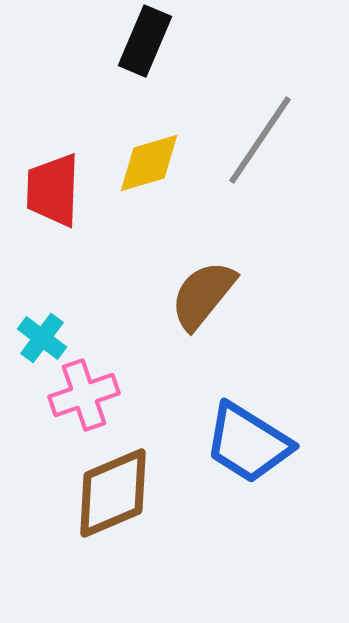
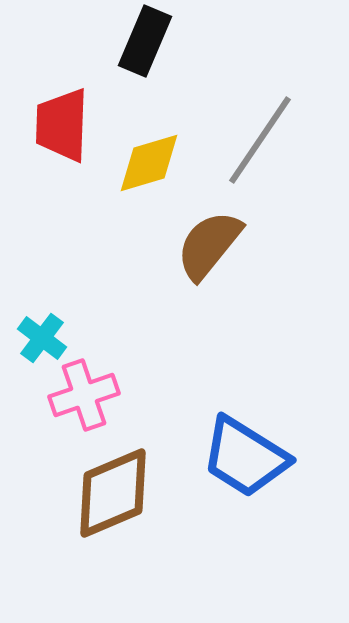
red trapezoid: moved 9 px right, 65 px up
brown semicircle: moved 6 px right, 50 px up
blue trapezoid: moved 3 px left, 14 px down
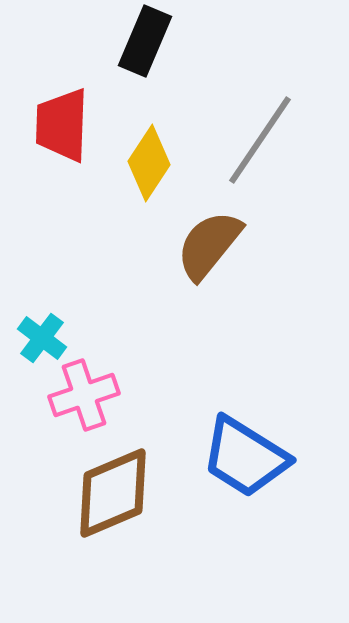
yellow diamond: rotated 40 degrees counterclockwise
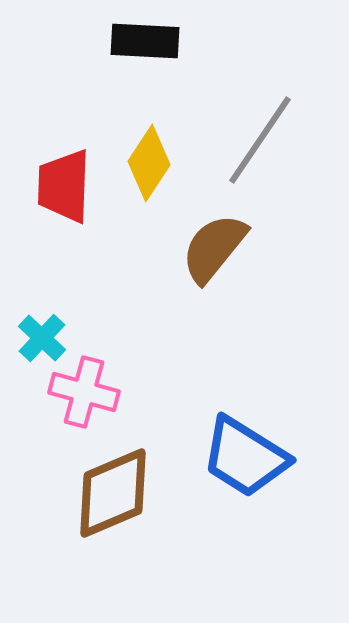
black rectangle: rotated 70 degrees clockwise
red trapezoid: moved 2 px right, 61 px down
brown semicircle: moved 5 px right, 3 px down
cyan cross: rotated 6 degrees clockwise
pink cross: moved 3 px up; rotated 34 degrees clockwise
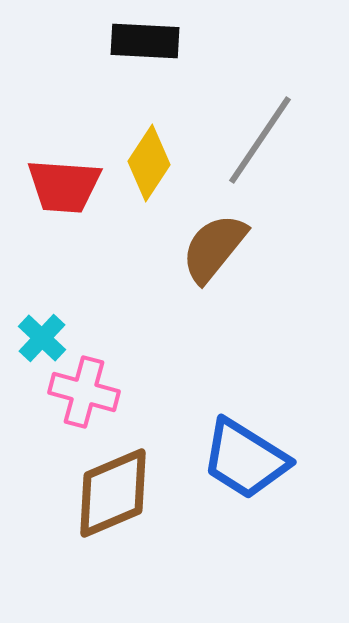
red trapezoid: rotated 88 degrees counterclockwise
blue trapezoid: moved 2 px down
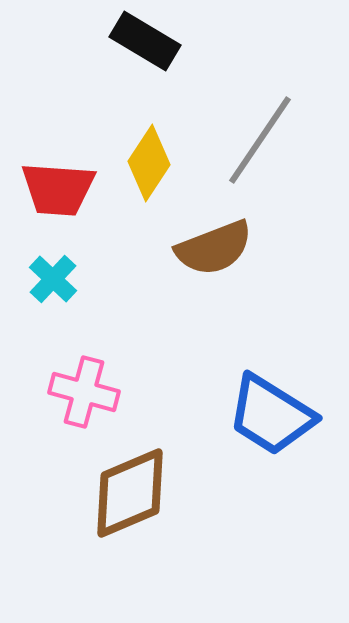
black rectangle: rotated 28 degrees clockwise
red trapezoid: moved 6 px left, 3 px down
brown semicircle: rotated 150 degrees counterclockwise
cyan cross: moved 11 px right, 59 px up
blue trapezoid: moved 26 px right, 44 px up
brown diamond: moved 17 px right
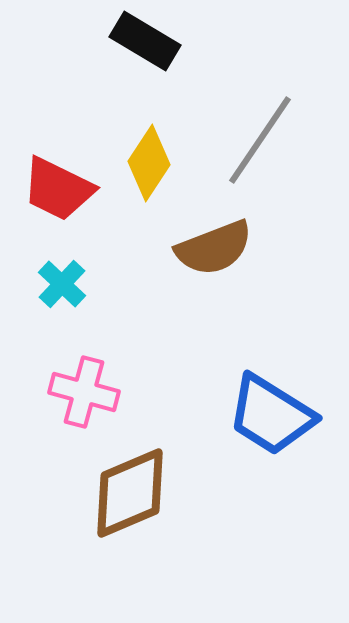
red trapezoid: rotated 22 degrees clockwise
cyan cross: moved 9 px right, 5 px down
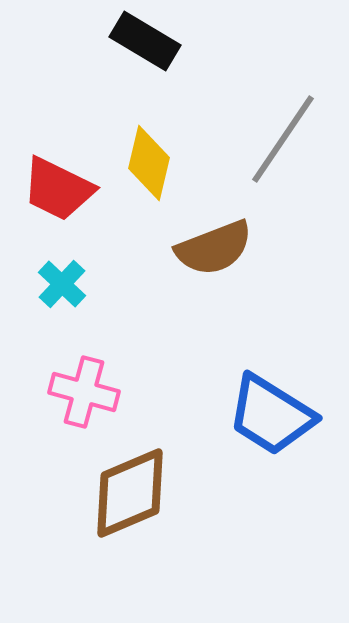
gray line: moved 23 px right, 1 px up
yellow diamond: rotated 20 degrees counterclockwise
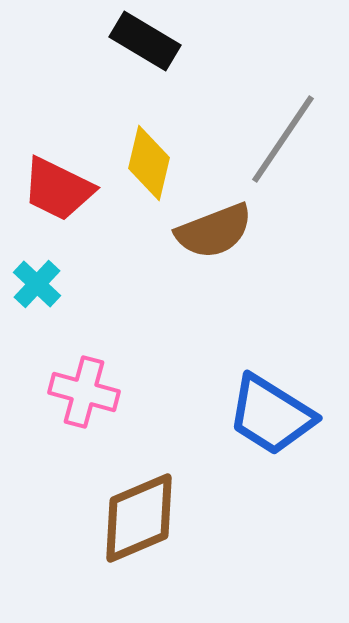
brown semicircle: moved 17 px up
cyan cross: moved 25 px left
brown diamond: moved 9 px right, 25 px down
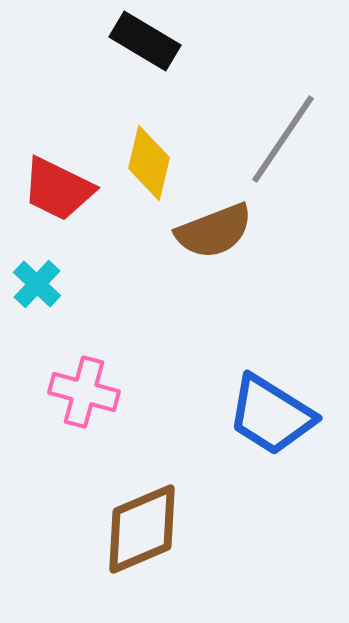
brown diamond: moved 3 px right, 11 px down
